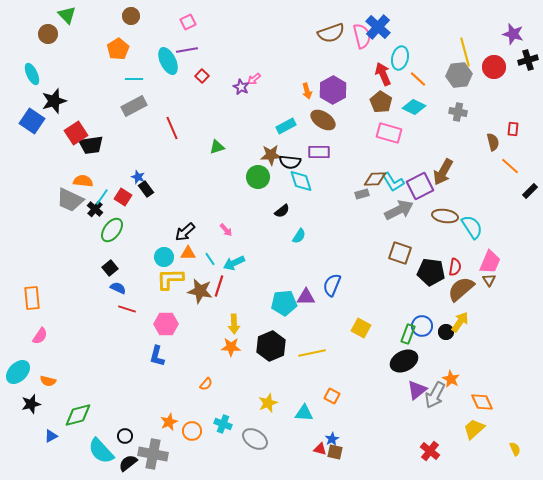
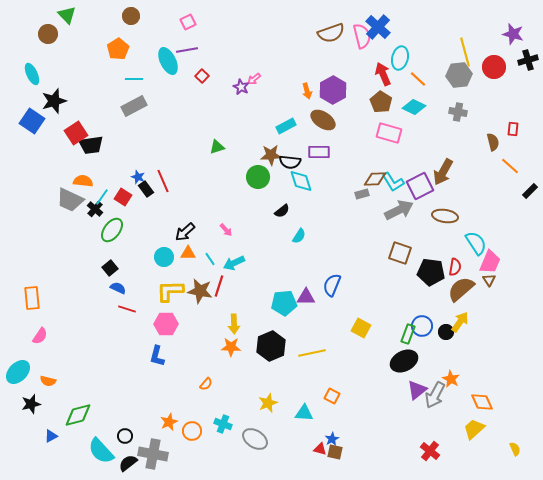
red line at (172, 128): moved 9 px left, 53 px down
cyan semicircle at (472, 227): moved 4 px right, 16 px down
yellow L-shape at (170, 279): moved 12 px down
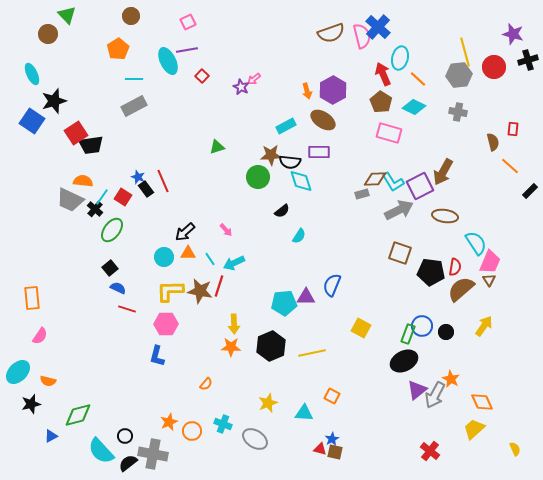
yellow arrow at (460, 322): moved 24 px right, 4 px down
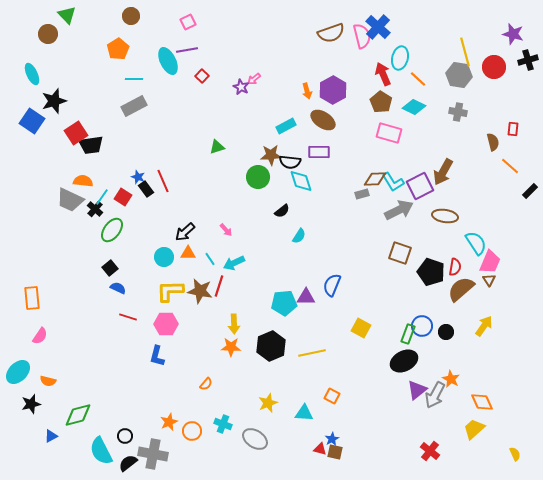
gray hexagon at (459, 75): rotated 15 degrees clockwise
black pentagon at (431, 272): rotated 12 degrees clockwise
red line at (127, 309): moved 1 px right, 8 px down
yellow semicircle at (515, 449): moved 5 px down
cyan semicircle at (101, 451): rotated 16 degrees clockwise
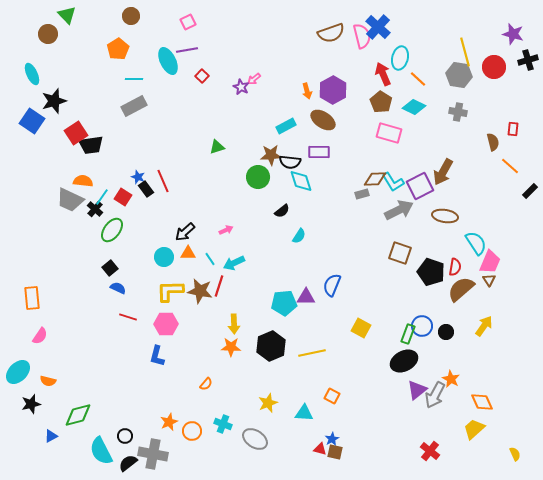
pink arrow at (226, 230): rotated 72 degrees counterclockwise
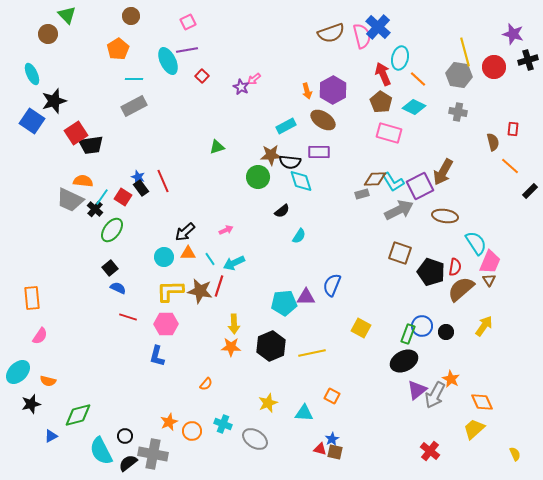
black rectangle at (146, 189): moved 5 px left, 1 px up
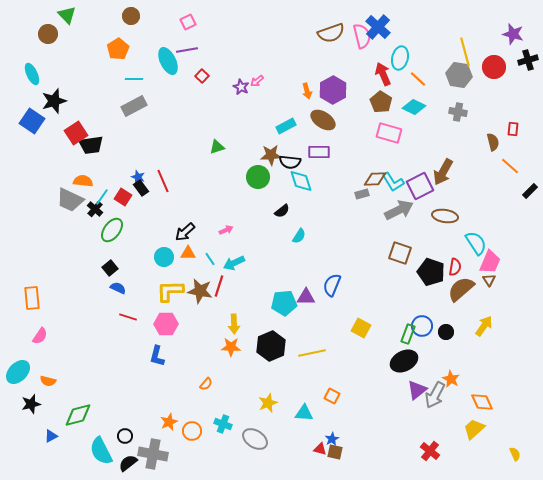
pink arrow at (254, 79): moved 3 px right, 2 px down
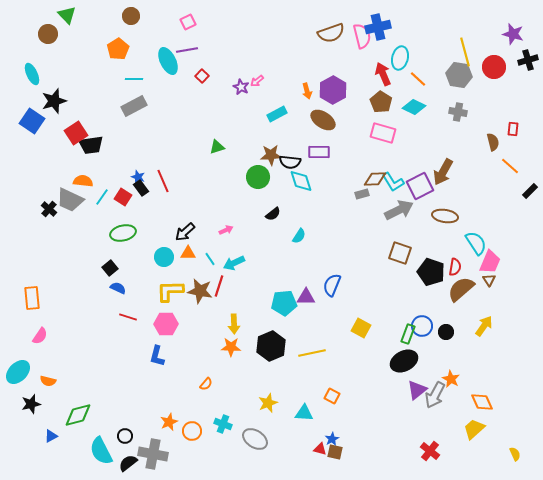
blue cross at (378, 27): rotated 35 degrees clockwise
cyan rectangle at (286, 126): moved 9 px left, 12 px up
pink rectangle at (389, 133): moved 6 px left
black cross at (95, 209): moved 46 px left
black semicircle at (282, 211): moved 9 px left, 3 px down
green ellipse at (112, 230): moved 11 px right, 3 px down; rotated 40 degrees clockwise
